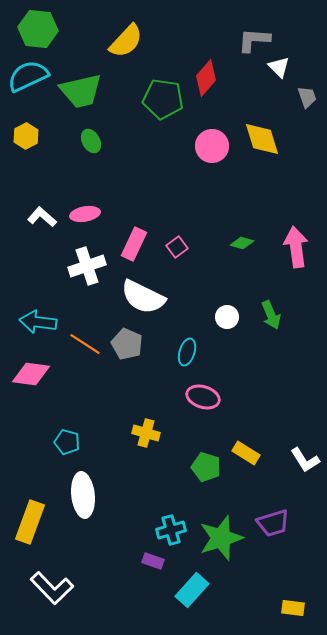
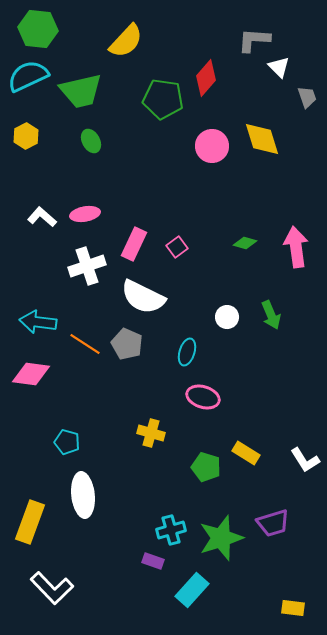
green diamond at (242, 243): moved 3 px right
yellow cross at (146, 433): moved 5 px right
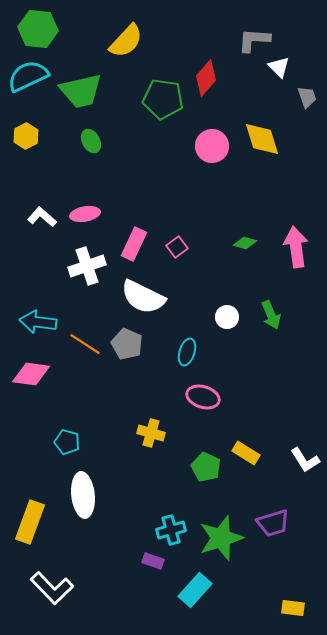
green pentagon at (206, 467): rotated 8 degrees clockwise
cyan rectangle at (192, 590): moved 3 px right
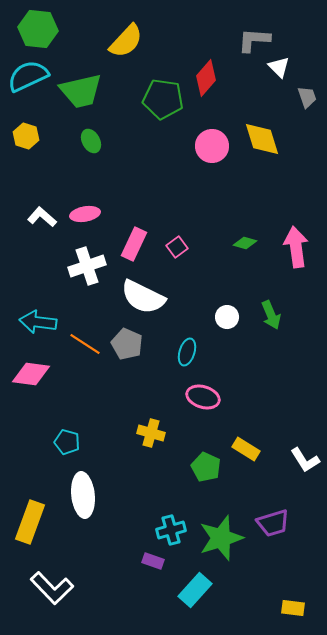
yellow hexagon at (26, 136): rotated 15 degrees counterclockwise
yellow rectangle at (246, 453): moved 4 px up
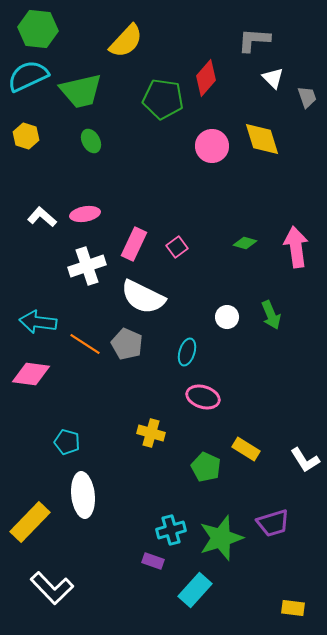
white triangle at (279, 67): moved 6 px left, 11 px down
yellow rectangle at (30, 522): rotated 24 degrees clockwise
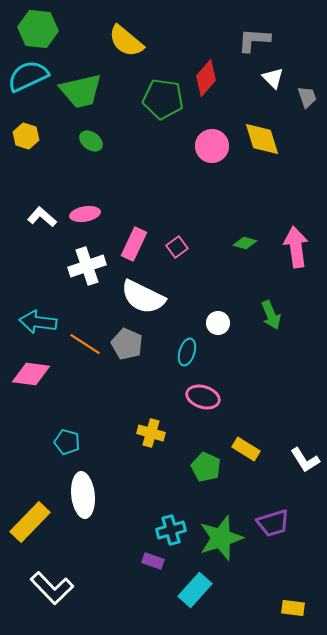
yellow semicircle at (126, 41): rotated 87 degrees clockwise
green ellipse at (91, 141): rotated 25 degrees counterclockwise
white circle at (227, 317): moved 9 px left, 6 px down
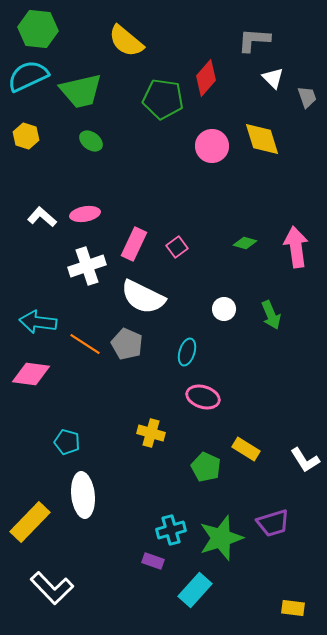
white circle at (218, 323): moved 6 px right, 14 px up
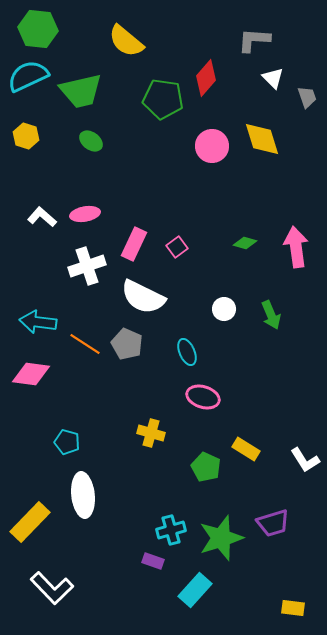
cyan ellipse at (187, 352): rotated 40 degrees counterclockwise
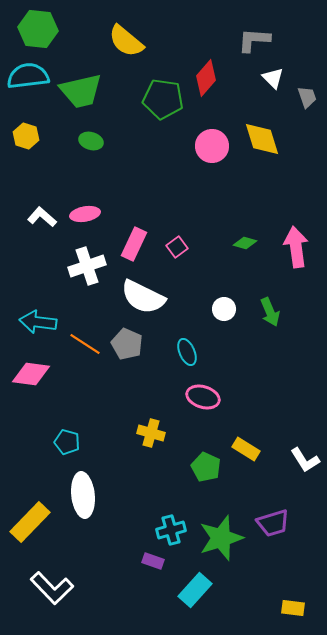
cyan semicircle at (28, 76): rotated 18 degrees clockwise
green ellipse at (91, 141): rotated 20 degrees counterclockwise
green arrow at (271, 315): moved 1 px left, 3 px up
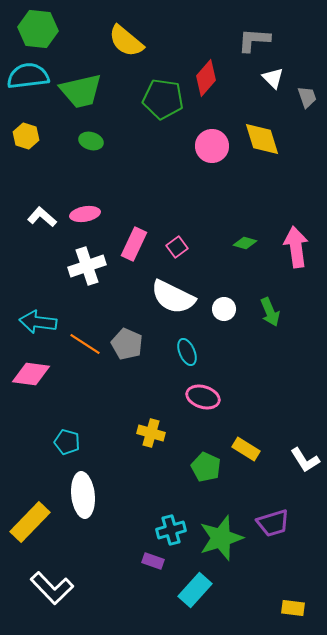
white semicircle at (143, 297): moved 30 px right
